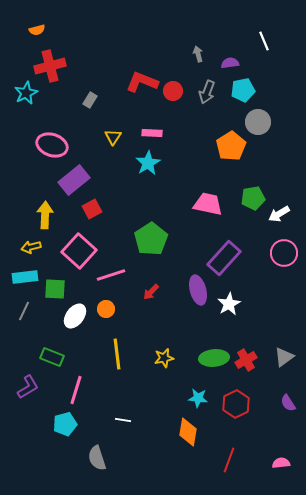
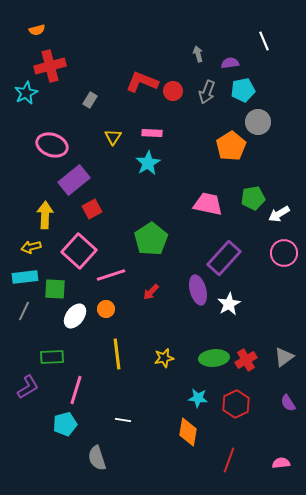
green rectangle at (52, 357): rotated 25 degrees counterclockwise
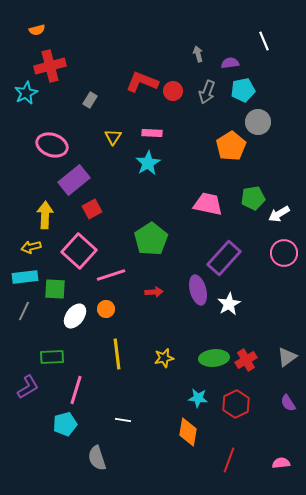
red arrow at (151, 292): moved 3 px right; rotated 138 degrees counterclockwise
gray triangle at (284, 357): moved 3 px right
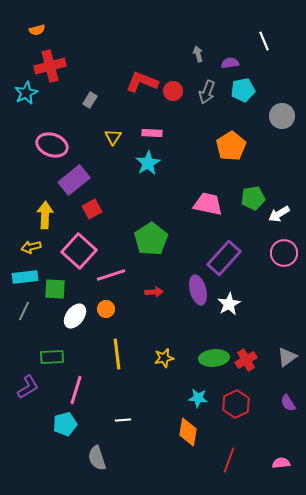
gray circle at (258, 122): moved 24 px right, 6 px up
white line at (123, 420): rotated 14 degrees counterclockwise
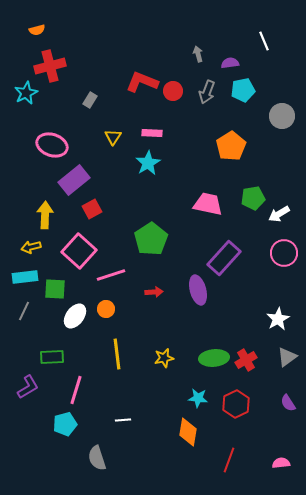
white star at (229, 304): moved 49 px right, 15 px down
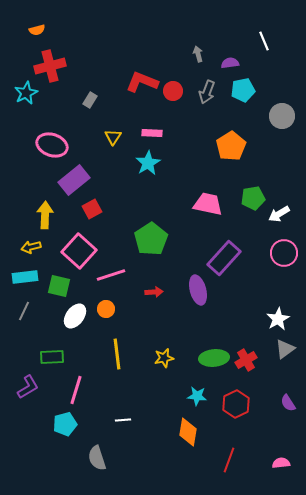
green square at (55, 289): moved 4 px right, 3 px up; rotated 10 degrees clockwise
gray triangle at (287, 357): moved 2 px left, 8 px up
cyan star at (198, 398): moved 1 px left, 2 px up
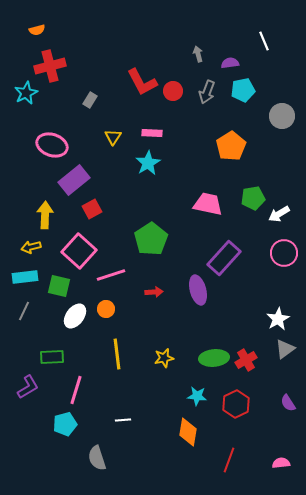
red L-shape at (142, 82): rotated 140 degrees counterclockwise
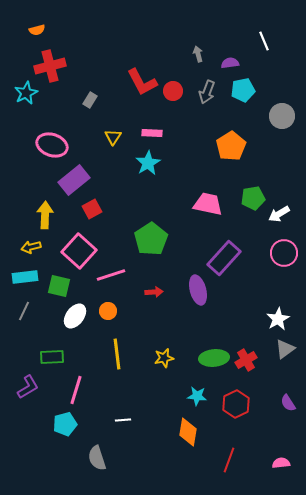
orange circle at (106, 309): moved 2 px right, 2 px down
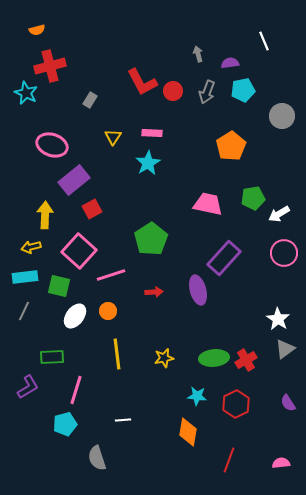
cyan star at (26, 93): rotated 20 degrees counterclockwise
white star at (278, 319): rotated 10 degrees counterclockwise
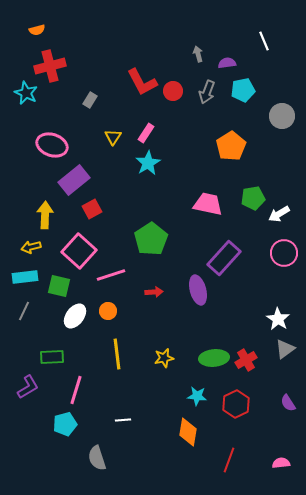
purple semicircle at (230, 63): moved 3 px left
pink rectangle at (152, 133): moved 6 px left; rotated 60 degrees counterclockwise
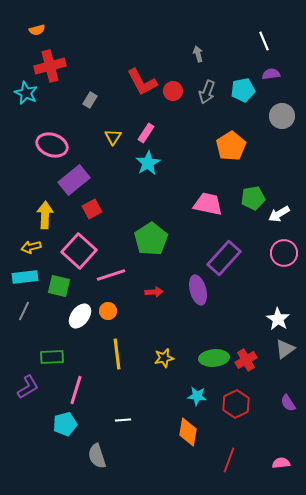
purple semicircle at (227, 63): moved 44 px right, 11 px down
white ellipse at (75, 316): moved 5 px right
gray semicircle at (97, 458): moved 2 px up
